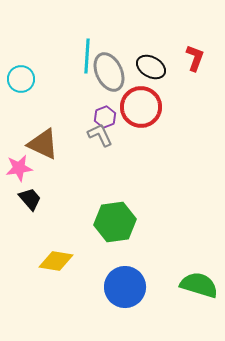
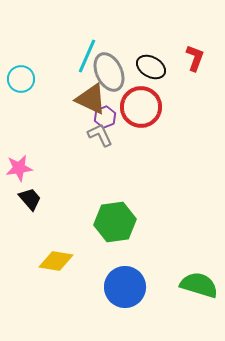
cyan line: rotated 20 degrees clockwise
brown triangle: moved 48 px right, 45 px up
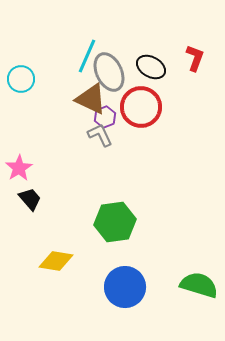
pink star: rotated 24 degrees counterclockwise
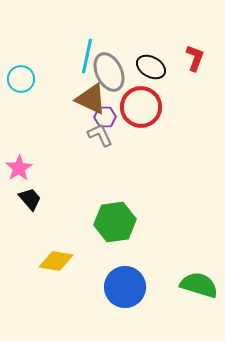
cyan line: rotated 12 degrees counterclockwise
purple hexagon: rotated 20 degrees clockwise
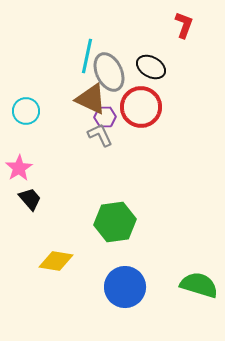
red L-shape: moved 11 px left, 33 px up
cyan circle: moved 5 px right, 32 px down
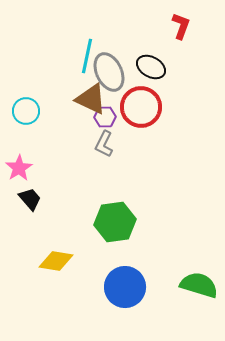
red L-shape: moved 3 px left, 1 px down
gray L-shape: moved 4 px right, 9 px down; rotated 128 degrees counterclockwise
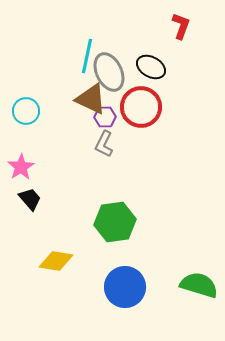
pink star: moved 2 px right, 1 px up
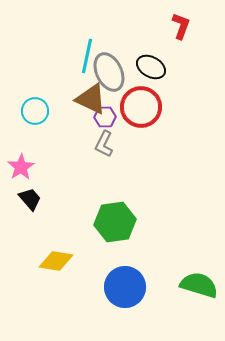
cyan circle: moved 9 px right
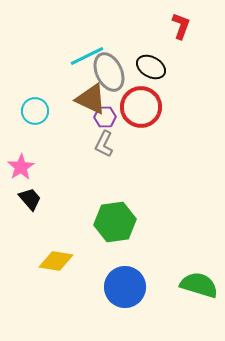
cyan line: rotated 52 degrees clockwise
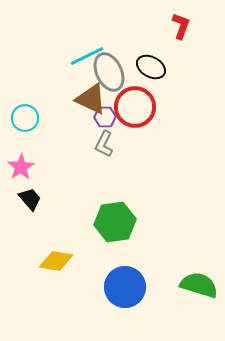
red circle: moved 6 px left
cyan circle: moved 10 px left, 7 px down
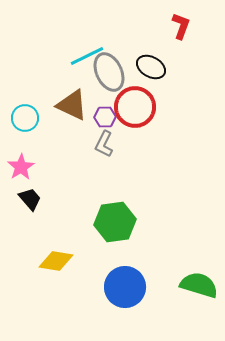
brown triangle: moved 19 px left, 6 px down
